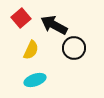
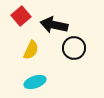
red square: moved 2 px up
black arrow: rotated 16 degrees counterclockwise
cyan ellipse: moved 2 px down
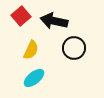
black arrow: moved 4 px up
cyan ellipse: moved 1 px left, 4 px up; rotated 20 degrees counterclockwise
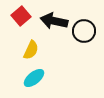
black circle: moved 10 px right, 17 px up
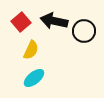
red square: moved 6 px down
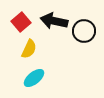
yellow semicircle: moved 2 px left, 1 px up
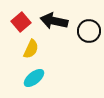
black circle: moved 5 px right
yellow semicircle: moved 2 px right
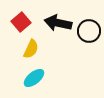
black arrow: moved 4 px right, 2 px down
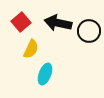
cyan ellipse: moved 11 px right, 4 px up; rotated 30 degrees counterclockwise
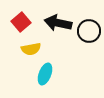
yellow semicircle: rotated 54 degrees clockwise
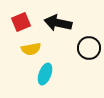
red square: rotated 18 degrees clockwise
black circle: moved 17 px down
